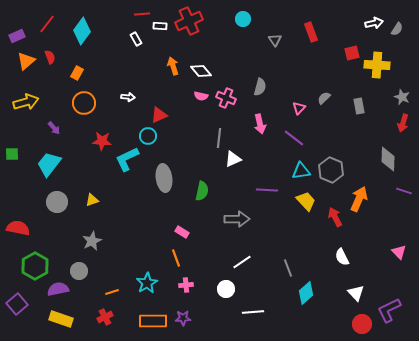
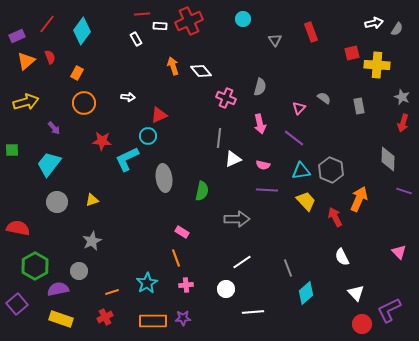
pink semicircle at (201, 96): moved 62 px right, 69 px down
gray semicircle at (324, 98): rotated 80 degrees clockwise
green square at (12, 154): moved 4 px up
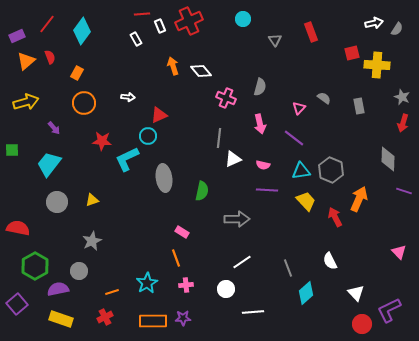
white rectangle at (160, 26): rotated 64 degrees clockwise
white semicircle at (342, 257): moved 12 px left, 4 px down
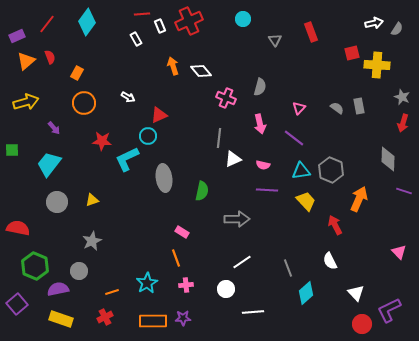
cyan diamond at (82, 31): moved 5 px right, 9 px up
white arrow at (128, 97): rotated 24 degrees clockwise
gray semicircle at (324, 98): moved 13 px right, 10 px down
red arrow at (335, 217): moved 8 px down
green hexagon at (35, 266): rotated 8 degrees counterclockwise
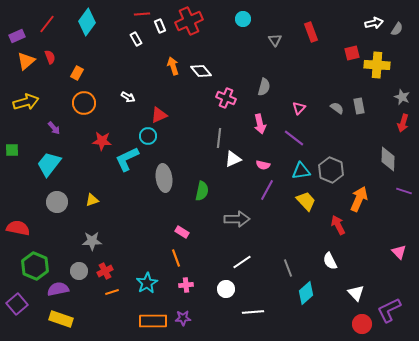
gray semicircle at (260, 87): moved 4 px right
purple line at (267, 190): rotated 65 degrees counterclockwise
red arrow at (335, 225): moved 3 px right
gray star at (92, 241): rotated 24 degrees clockwise
red cross at (105, 317): moved 46 px up
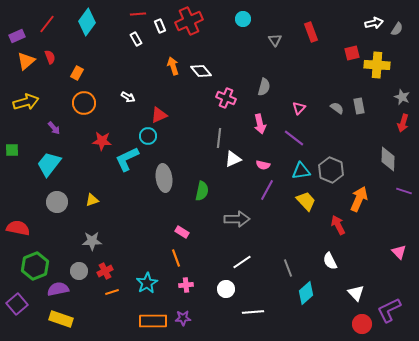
red line at (142, 14): moved 4 px left
green hexagon at (35, 266): rotated 16 degrees clockwise
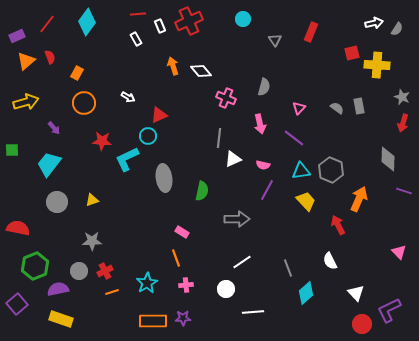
red rectangle at (311, 32): rotated 42 degrees clockwise
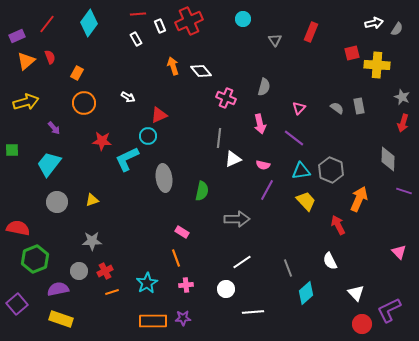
cyan diamond at (87, 22): moved 2 px right, 1 px down
green hexagon at (35, 266): moved 7 px up
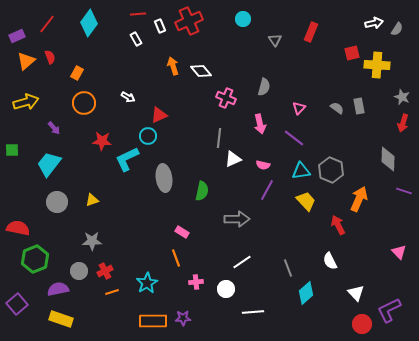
pink cross at (186, 285): moved 10 px right, 3 px up
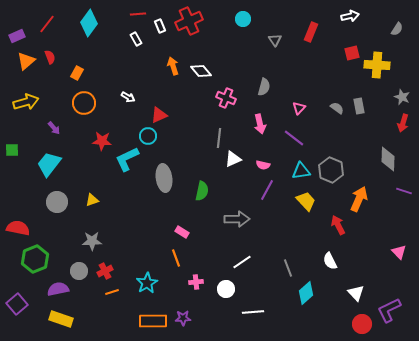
white arrow at (374, 23): moved 24 px left, 7 px up
